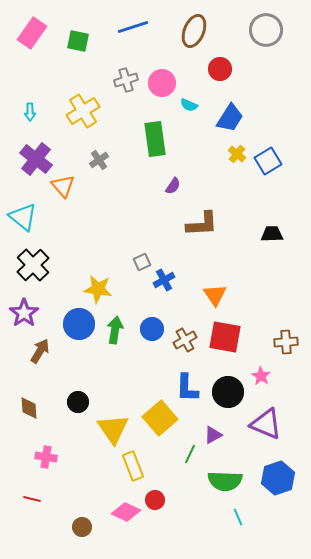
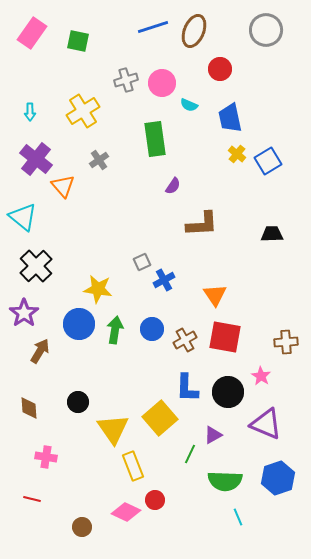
blue line at (133, 27): moved 20 px right
blue trapezoid at (230, 118): rotated 136 degrees clockwise
black cross at (33, 265): moved 3 px right, 1 px down
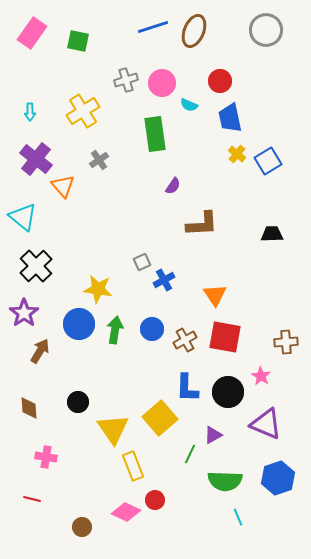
red circle at (220, 69): moved 12 px down
green rectangle at (155, 139): moved 5 px up
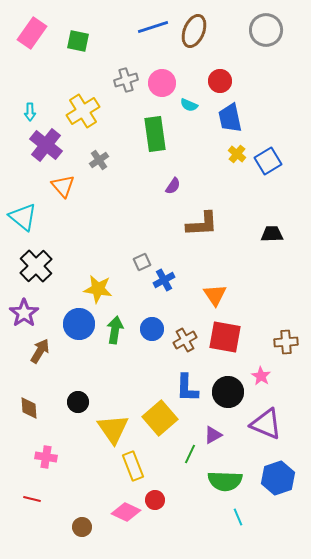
purple cross at (36, 159): moved 10 px right, 14 px up
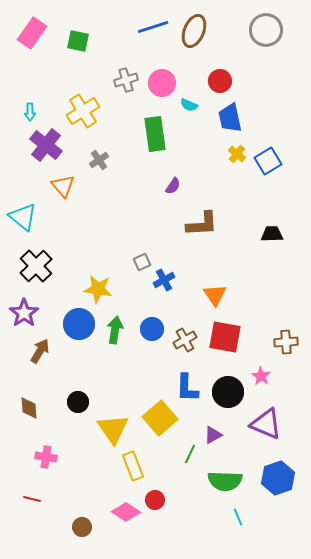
pink diamond at (126, 512): rotated 8 degrees clockwise
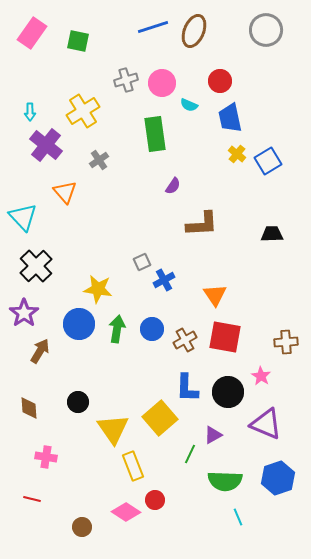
orange triangle at (63, 186): moved 2 px right, 6 px down
cyan triangle at (23, 217): rotated 8 degrees clockwise
green arrow at (115, 330): moved 2 px right, 1 px up
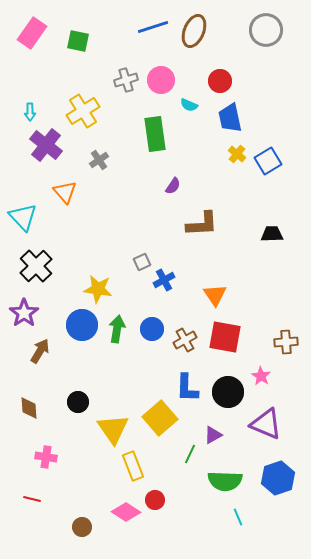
pink circle at (162, 83): moved 1 px left, 3 px up
blue circle at (79, 324): moved 3 px right, 1 px down
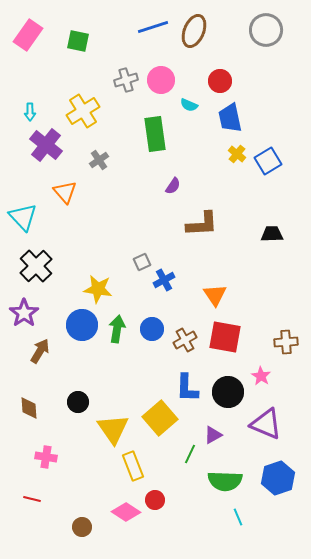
pink rectangle at (32, 33): moved 4 px left, 2 px down
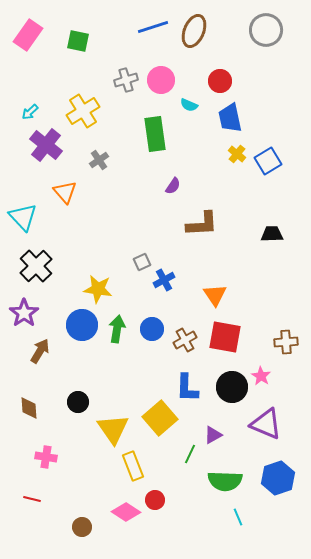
cyan arrow at (30, 112): rotated 48 degrees clockwise
black circle at (228, 392): moved 4 px right, 5 px up
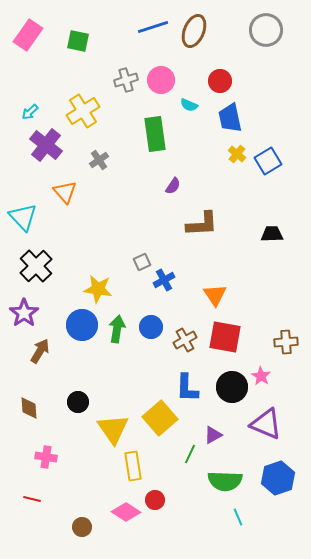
blue circle at (152, 329): moved 1 px left, 2 px up
yellow rectangle at (133, 466): rotated 12 degrees clockwise
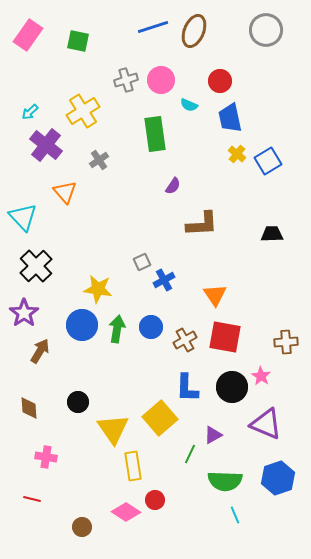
cyan line at (238, 517): moved 3 px left, 2 px up
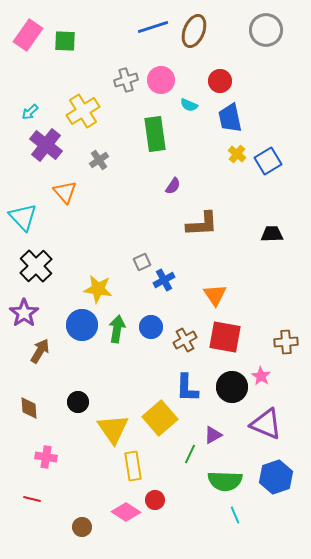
green square at (78, 41): moved 13 px left; rotated 10 degrees counterclockwise
blue hexagon at (278, 478): moved 2 px left, 1 px up
